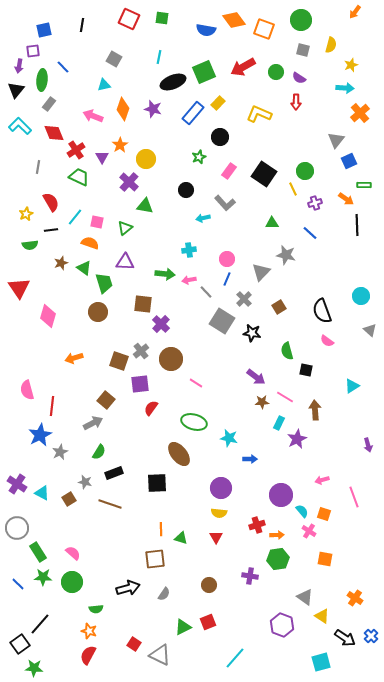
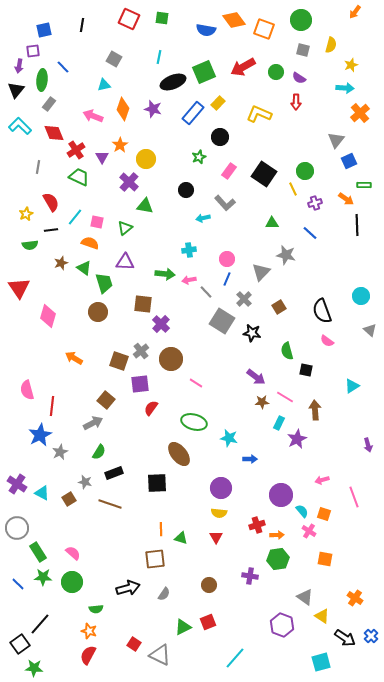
orange arrow at (74, 358): rotated 48 degrees clockwise
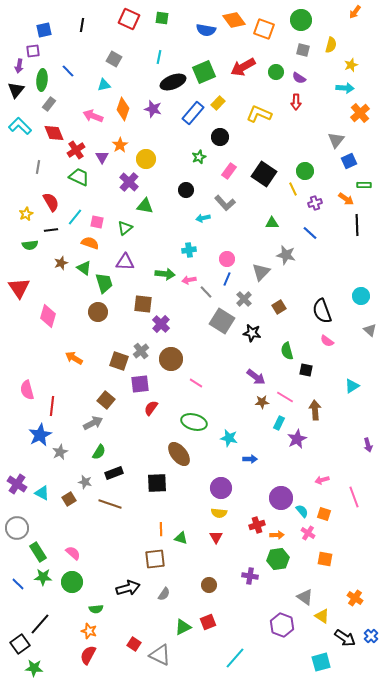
blue line at (63, 67): moved 5 px right, 4 px down
purple circle at (281, 495): moved 3 px down
pink cross at (309, 531): moved 1 px left, 2 px down
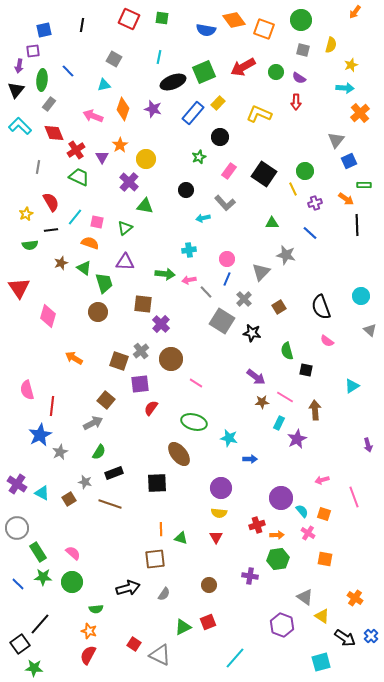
black semicircle at (322, 311): moved 1 px left, 4 px up
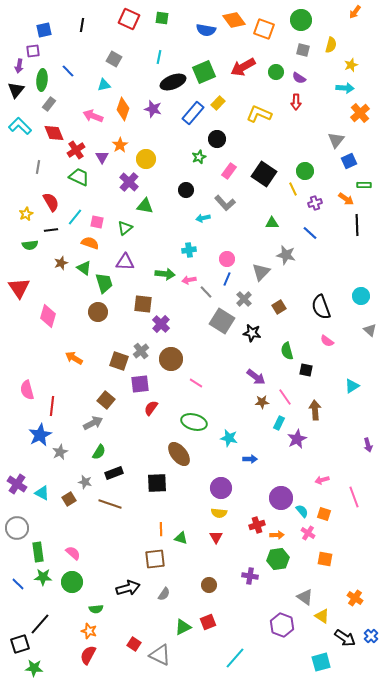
black circle at (220, 137): moved 3 px left, 2 px down
pink line at (285, 397): rotated 24 degrees clockwise
green rectangle at (38, 552): rotated 24 degrees clockwise
black square at (20, 644): rotated 18 degrees clockwise
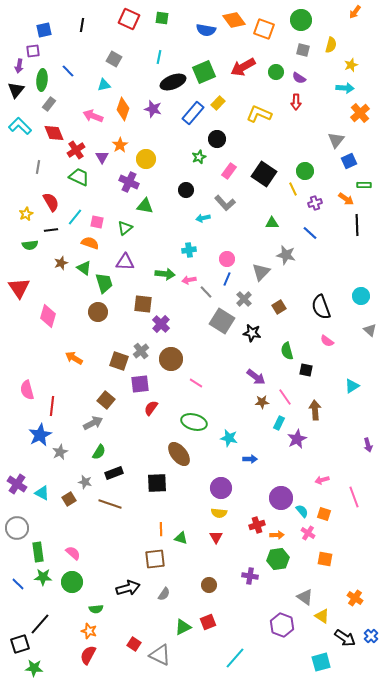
purple cross at (129, 182): rotated 18 degrees counterclockwise
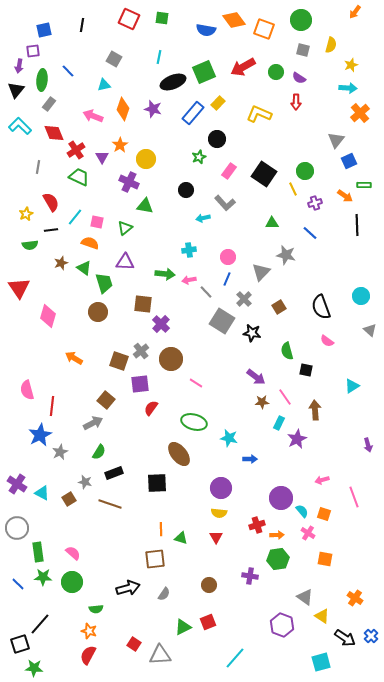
cyan arrow at (345, 88): moved 3 px right
orange arrow at (346, 199): moved 1 px left, 3 px up
pink circle at (227, 259): moved 1 px right, 2 px up
gray triangle at (160, 655): rotated 30 degrees counterclockwise
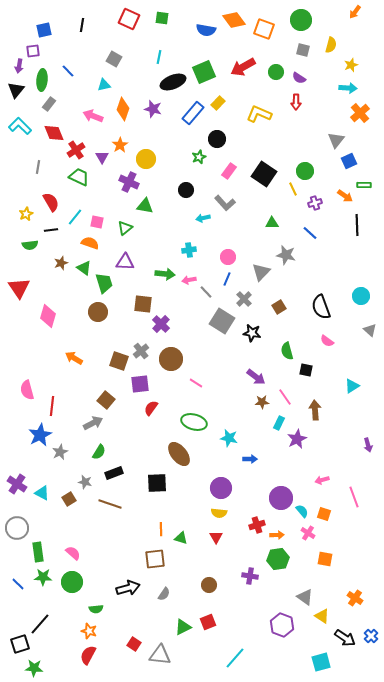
gray triangle at (160, 655): rotated 10 degrees clockwise
